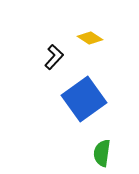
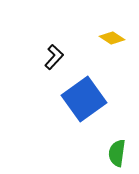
yellow diamond: moved 22 px right
green semicircle: moved 15 px right
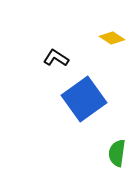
black L-shape: moved 2 px right, 1 px down; rotated 100 degrees counterclockwise
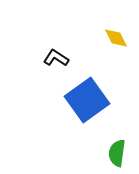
yellow diamond: moved 4 px right; rotated 30 degrees clockwise
blue square: moved 3 px right, 1 px down
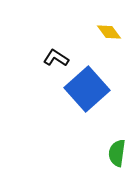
yellow diamond: moved 7 px left, 6 px up; rotated 10 degrees counterclockwise
blue square: moved 11 px up; rotated 6 degrees counterclockwise
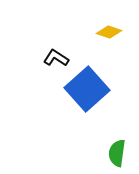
yellow diamond: rotated 35 degrees counterclockwise
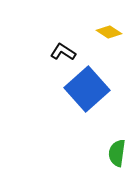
yellow diamond: rotated 15 degrees clockwise
black L-shape: moved 7 px right, 6 px up
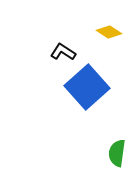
blue square: moved 2 px up
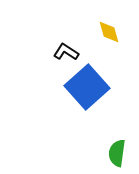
yellow diamond: rotated 40 degrees clockwise
black L-shape: moved 3 px right
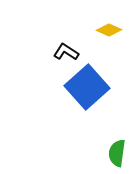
yellow diamond: moved 2 px up; rotated 50 degrees counterclockwise
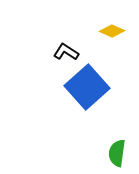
yellow diamond: moved 3 px right, 1 px down
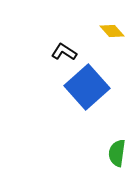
yellow diamond: rotated 25 degrees clockwise
black L-shape: moved 2 px left
